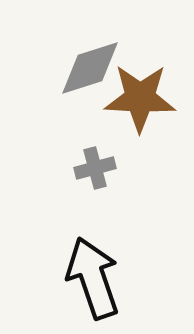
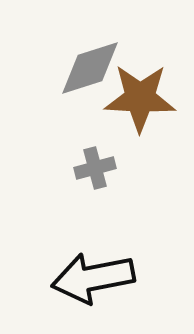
black arrow: rotated 82 degrees counterclockwise
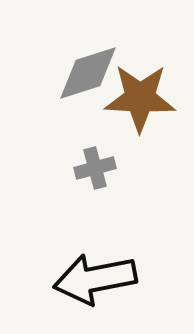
gray diamond: moved 2 px left, 5 px down
black arrow: moved 2 px right, 1 px down
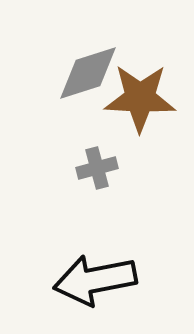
gray cross: moved 2 px right
black arrow: moved 1 px down
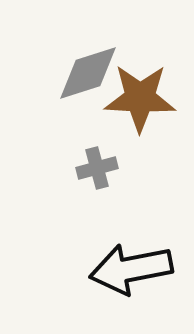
black arrow: moved 36 px right, 11 px up
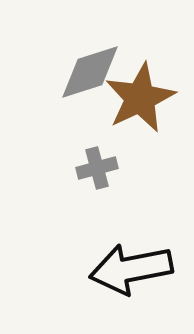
gray diamond: moved 2 px right, 1 px up
brown star: rotated 28 degrees counterclockwise
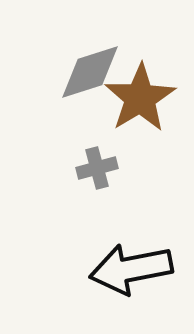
brown star: rotated 6 degrees counterclockwise
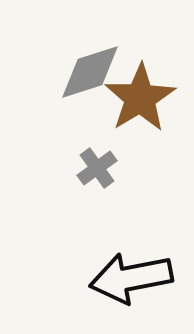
gray cross: rotated 21 degrees counterclockwise
black arrow: moved 9 px down
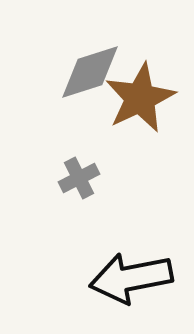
brown star: rotated 6 degrees clockwise
gray cross: moved 18 px left, 10 px down; rotated 9 degrees clockwise
